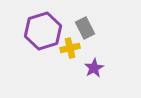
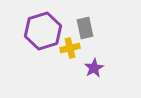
gray rectangle: rotated 15 degrees clockwise
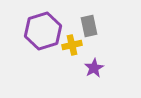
gray rectangle: moved 4 px right, 2 px up
yellow cross: moved 2 px right, 3 px up
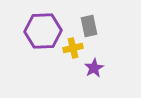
purple hexagon: rotated 15 degrees clockwise
yellow cross: moved 1 px right, 3 px down
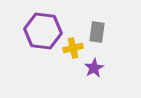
gray rectangle: moved 8 px right, 6 px down; rotated 20 degrees clockwise
purple hexagon: rotated 9 degrees clockwise
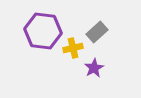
gray rectangle: rotated 40 degrees clockwise
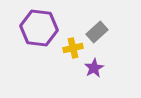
purple hexagon: moved 4 px left, 3 px up
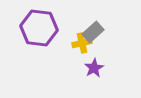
gray rectangle: moved 4 px left
yellow cross: moved 9 px right, 5 px up
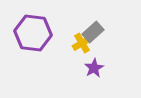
purple hexagon: moved 6 px left, 5 px down
yellow cross: rotated 18 degrees counterclockwise
